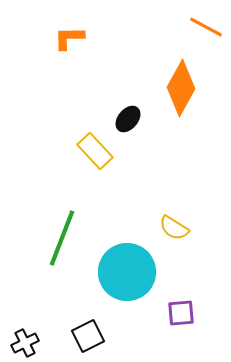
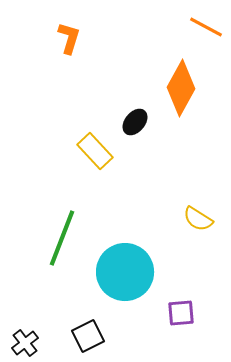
orange L-shape: rotated 108 degrees clockwise
black ellipse: moved 7 px right, 3 px down
yellow semicircle: moved 24 px right, 9 px up
cyan circle: moved 2 px left
black cross: rotated 12 degrees counterclockwise
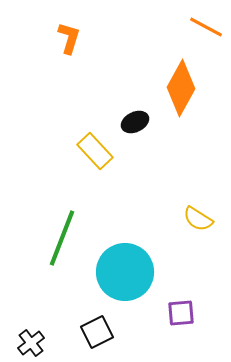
black ellipse: rotated 24 degrees clockwise
black square: moved 9 px right, 4 px up
black cross: moved 6 px right
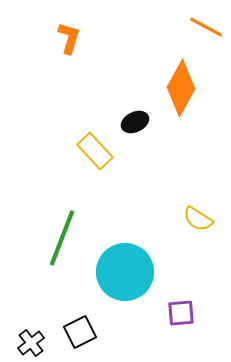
black square: moved 17 px left
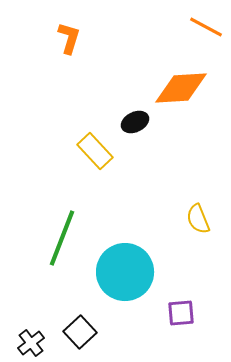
orange diamond: rotated 58 degrees clockwise
yellow semicircle: rotated 36 degrees clockwise
black square: rotated 16 degrees counterclockwise
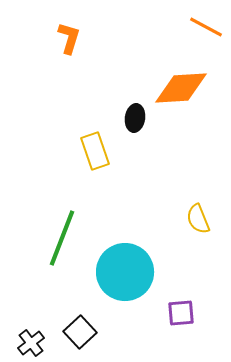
black ellipse: moved 4 px up; rotated 56 degrees counterclockwise
yellow rectangle: rotated 24 degrees clockwise
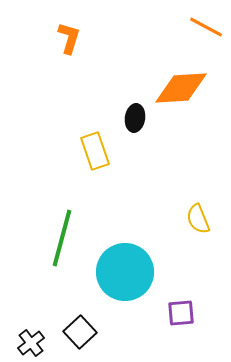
green line: rotated 6 degrees counterclockwise
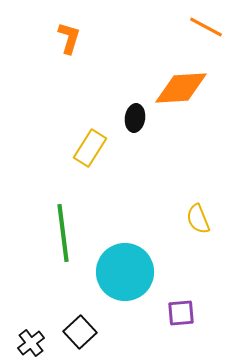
yellow rectangle: moved 5 px left, 3 px up; rotated 51 degrees clockwise
green line: moved 1 px right, 5 px up; rotated 22 degrees counterclockwise
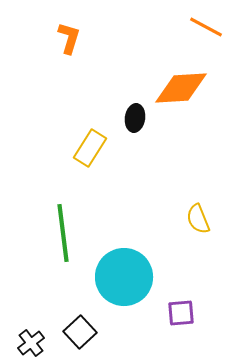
cyan circle: moved 1 px left, 5 px down
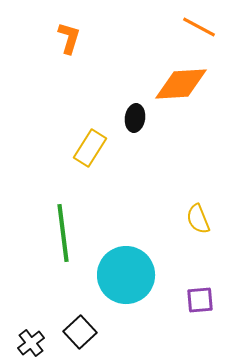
orange line: moved 7 px left
orange diamond: moved 4 px up
cyan circle: moved 2 px right, 2 px up
purple square: moved 19 px right, 13 px up
